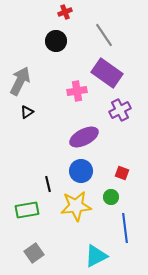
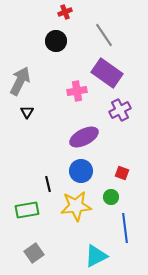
black triangle: rotated 24 degrees counterclockwise
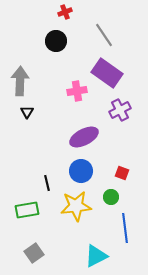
gray arrow: rotated 24 degrees counterclockwise
black line: moved 1 px left, 1 px up
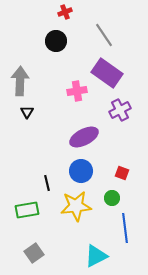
green circle: moved 1 px right, 1 px down
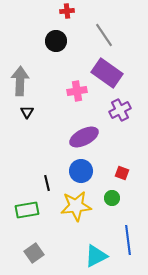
red cross: moved 2 px right, 1 px up; rotated 16 degrees clockwise
blue line: moved 3 px right, 12 px down
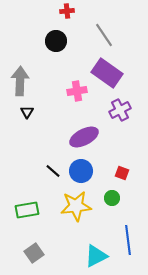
black line: moved 6 px right, 12 px up; rotated 35 degrees counterclockwise
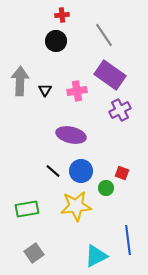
red cross: moved 5 px left, 4 px down
purple rectangle: moved 3 px right, 2 px down
black triangle: moved 18 px right, 22 px up
purple ellipse: moved 13 px left, 2 px up; rotated 40 degrees clockwise
green circle: moved 6 px left, 10 px up
green rectangle: moved 1 px up
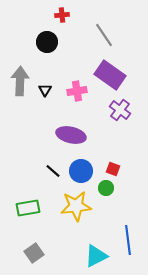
black circle: moved 9 px left, 1 px down
purple cross: rotated 25 degrees counterclockwise
red square: moved 9 px left, 4 px up
green rectangle: moved 1 px right, 1 px up
